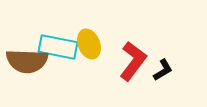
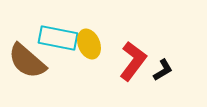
cyan rectangle: moved 9 px up
brown semicircle: rotated 39 degrees clockwise
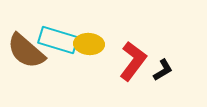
cyan rectangle: moved 2 px down; rotated 6 degrees clockwise
yellow ellipse: rotated 64 degrees counterclockwise
brown semicircle: moved 1 px left, 10 px up
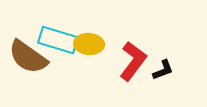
brown semicircle: moved 2 px right, 6 px down; rotated 6 degrees counterclockwise
black L-shape: rotated 10 degrees clockwise
